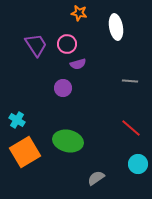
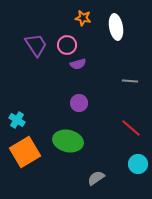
orange star: moved 4 px right, 5 px down
pink circle: moved 1 px down
purple circle: moved 16 px right, 15 px down
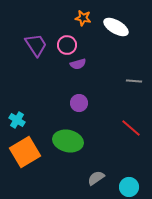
white ellipse: rotated 50 degrees counterclockwise
gray line: moved 4 px right
cyan circle: moved 9 px left, 23 px down
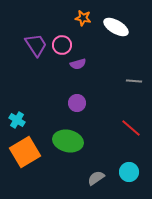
pink circle: moved 5 px left
purple circle: moved 2 px left
cyan circle: moved 15 px up
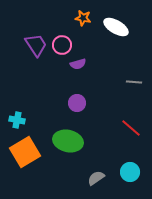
gray line: moved 1 px down
cyan cross: rotated 21 degrees counterclockwise
cyan circle: moved 1 px right
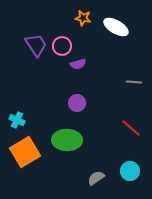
pink circle: moved 1 px down
cyan cross: rotated 14 degrees clockwise
green ellipse: moved 1 px left, 1 px up; rotated 12 degrees counterclockwise
cyan circle: moved 1 px up
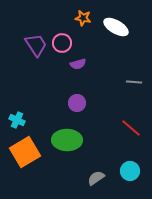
pink circle: moved 3 px up
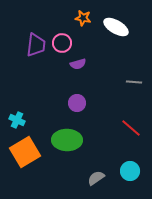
purple trapezoid: rotated 40 degrees clockwise
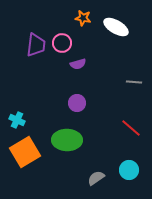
cyan circle: moved 1 px left, 1 px up
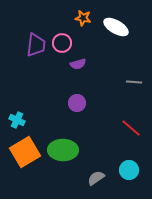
green ellipse: moved 4 px left, 10 px down
